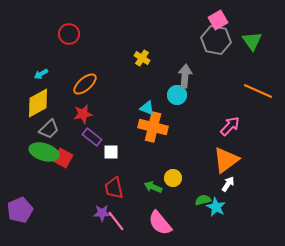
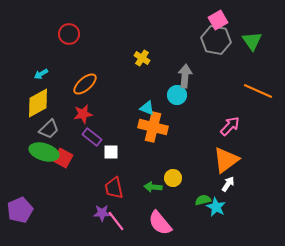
green arrow: rotated 18 degrees counterclockwise
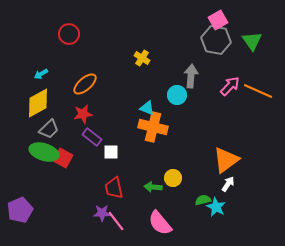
gray arrow: moved 6 px right
pink arrow: moved 40 px up
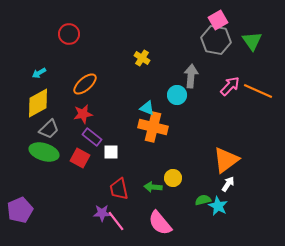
cyan arrow: moved 2 px left, 1 px up
red square: moved 17 px right
red trapezoid: moved 5 px right, 1 px down
cyan star: moved 2 px right, 1 px up
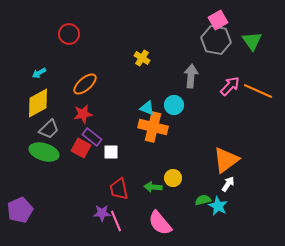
cyan circle: moved 3 px left, 10 px down
red square: moved 1 px right, 10 px up
pink line: rotated 15 degrees clockwise
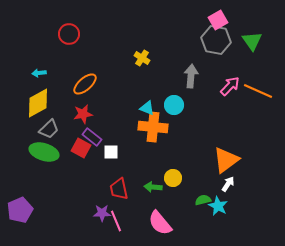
cyan arrow: rotated 24 degrees clockwise
orange cross: rotated 8 degrees counterclockwise
